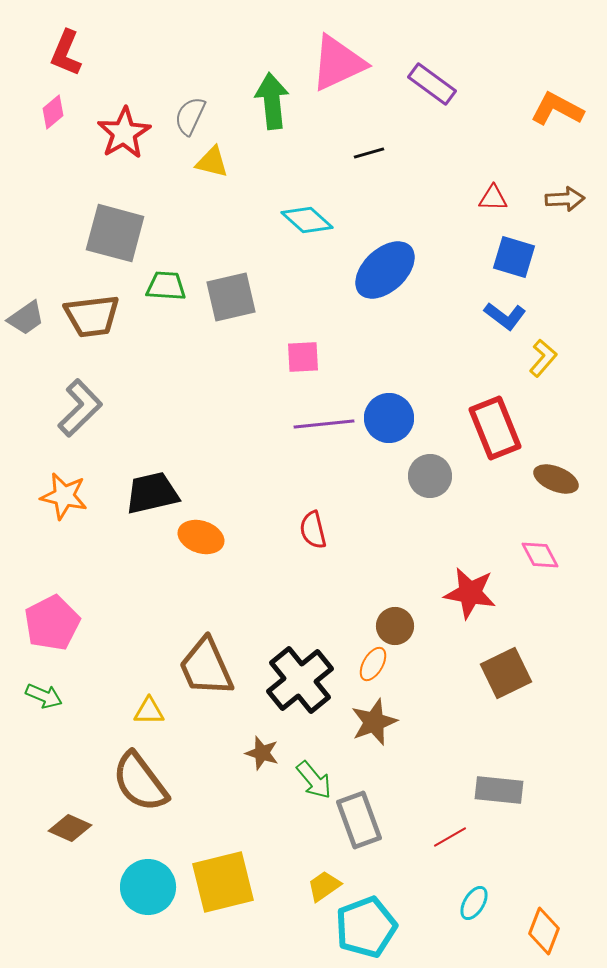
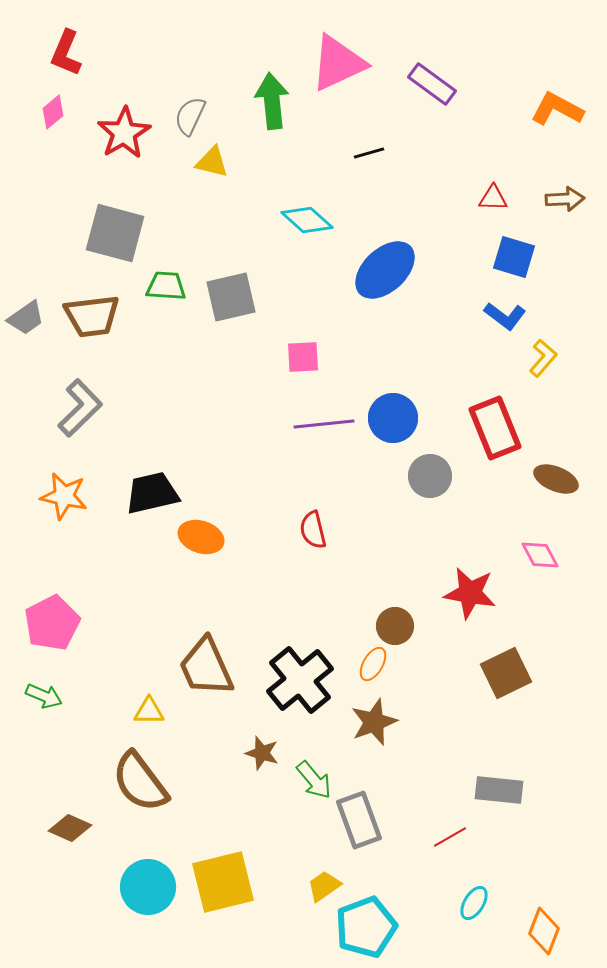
blue circle at (389, 418): moved 4 px right
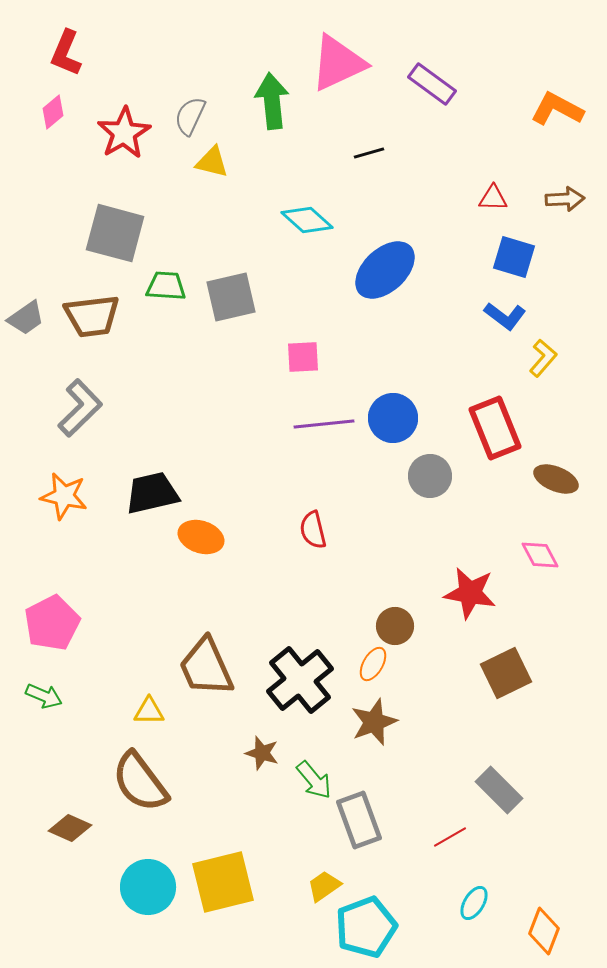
gray rectangle at (499, 790): rotated 39 degrees clockwise
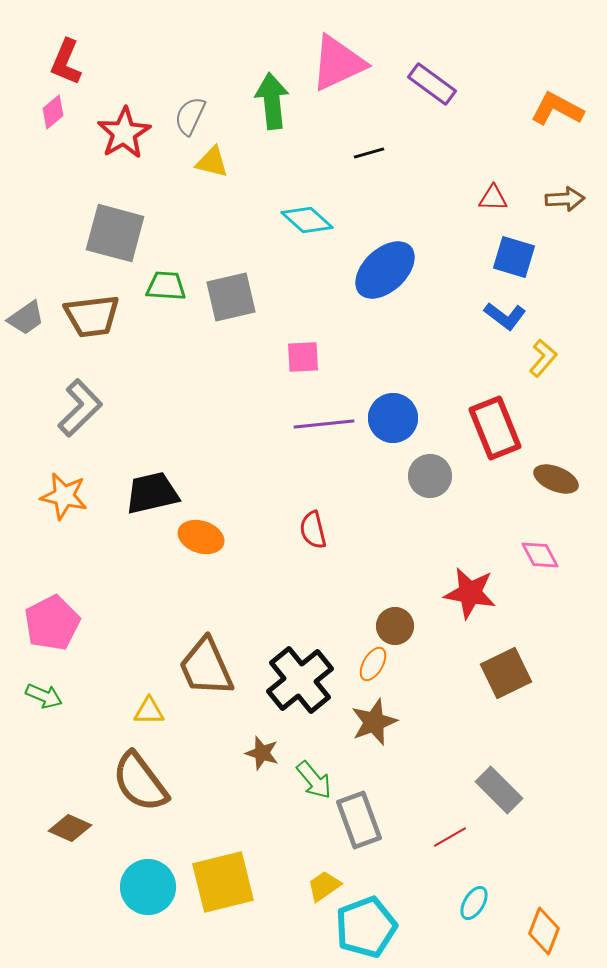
red L-shape at (66, 53): moved 9 px down
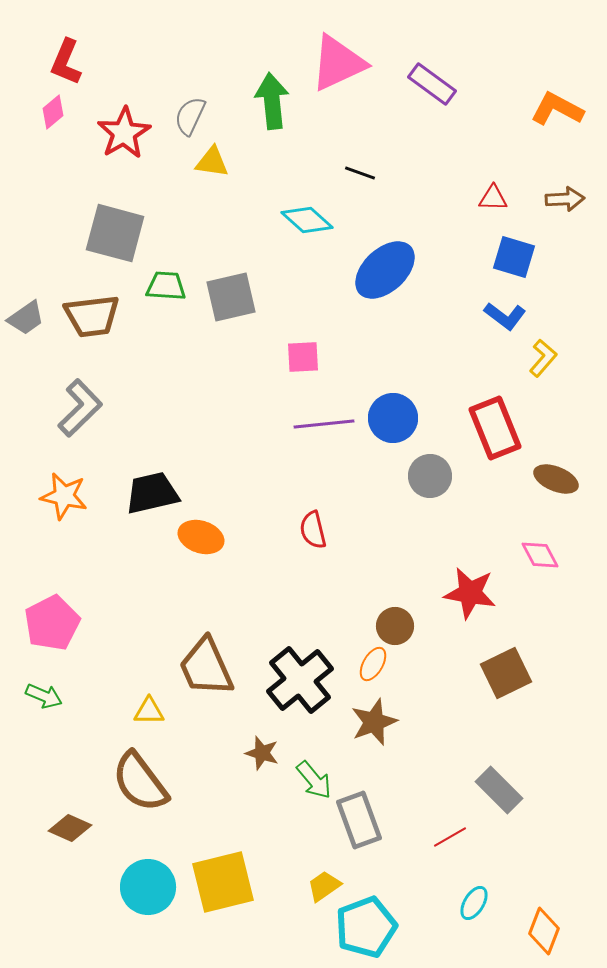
black line at (369, 153): moved 9 px left, 20 px down; rotated 36 degrees clockwise
yellow triangle at (212, 162): rotated 6 degrees counterclockwise
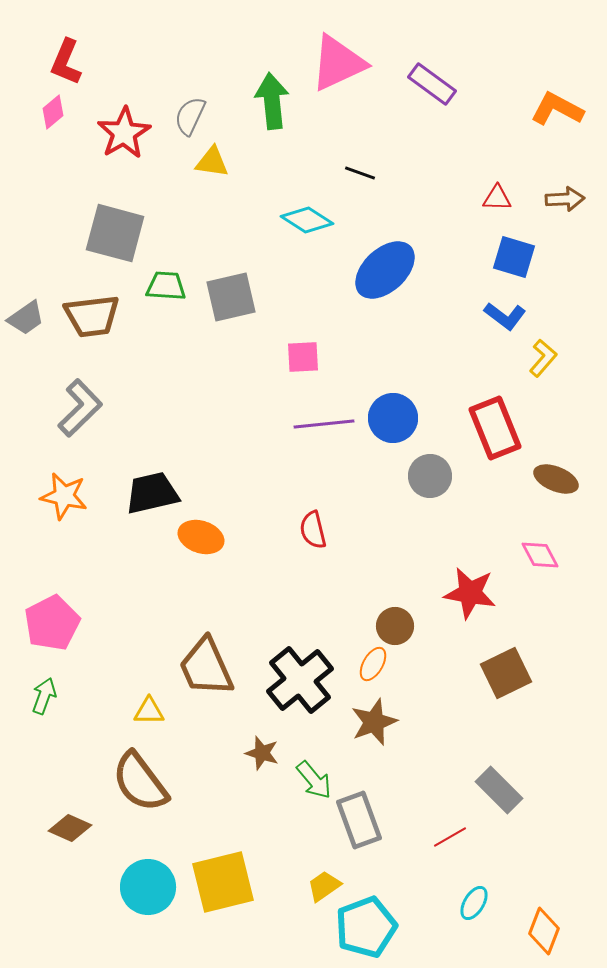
red triangle at (493, 198): moved 4 px right
cyan diamond at (307, 220): rotated 9 degrees counterclockwise
green arrow at (44, 696): rotated 93 degrees counterclockwise
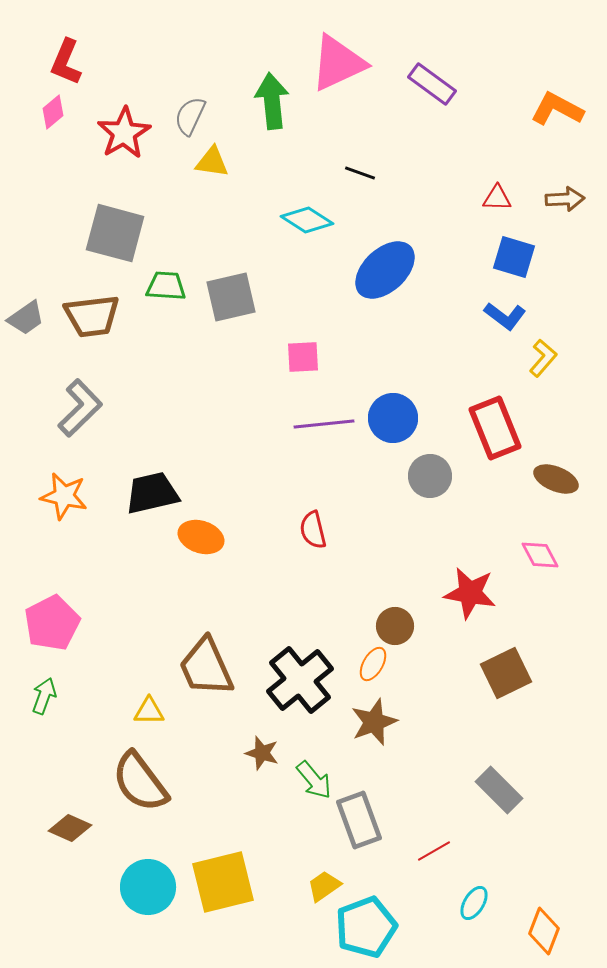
red line at (450, 837): moved 16 px left, 14 px down
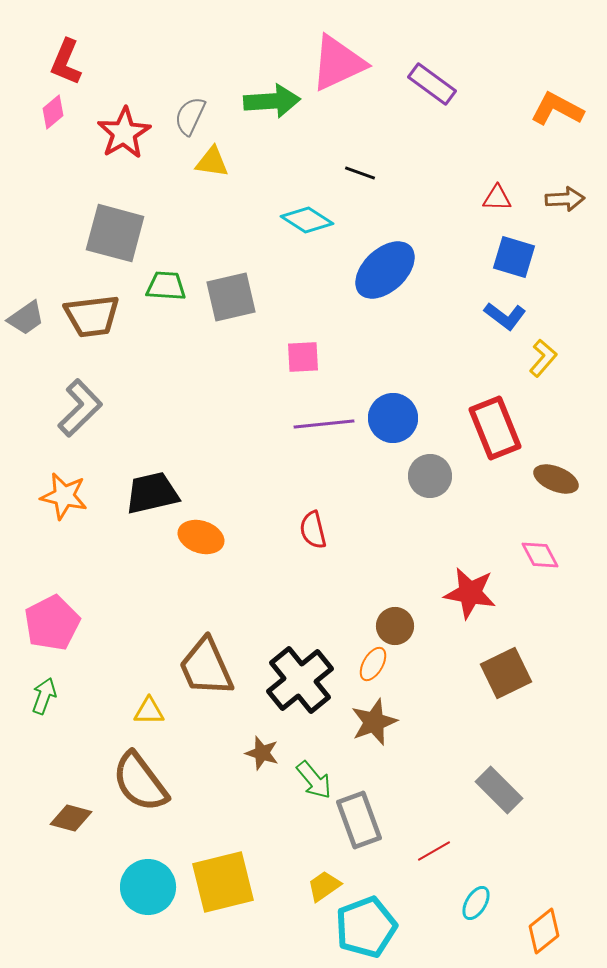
green arrow at (272, 101): rotated 92 degrees clockwise
brown diamond at (70, 828): moved 1 px right, 10 px up; rotated 9 degrees counterclockwise
cyan ellipse at (474, 903): moved 2 px right
orange diamond at (544, 931): rotated 30 degrees clockwise
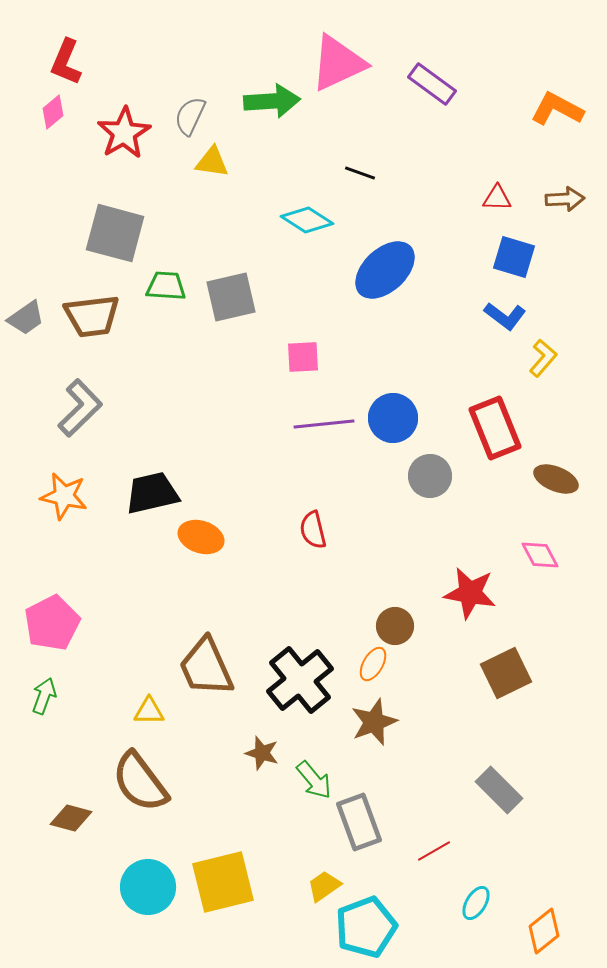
gray rectangle at (359, 820): moved 2 px down
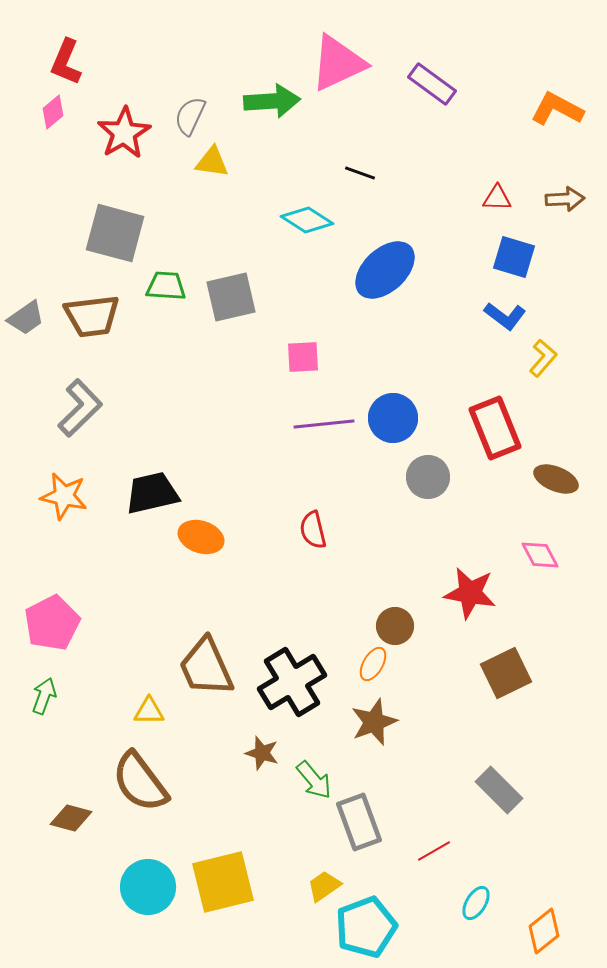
gray circle at (430, 476): moved 2 px left, 1 px down
black cross at (300, 680): moved 8 px left, 2 px down; rotated 8 degrees clockwise
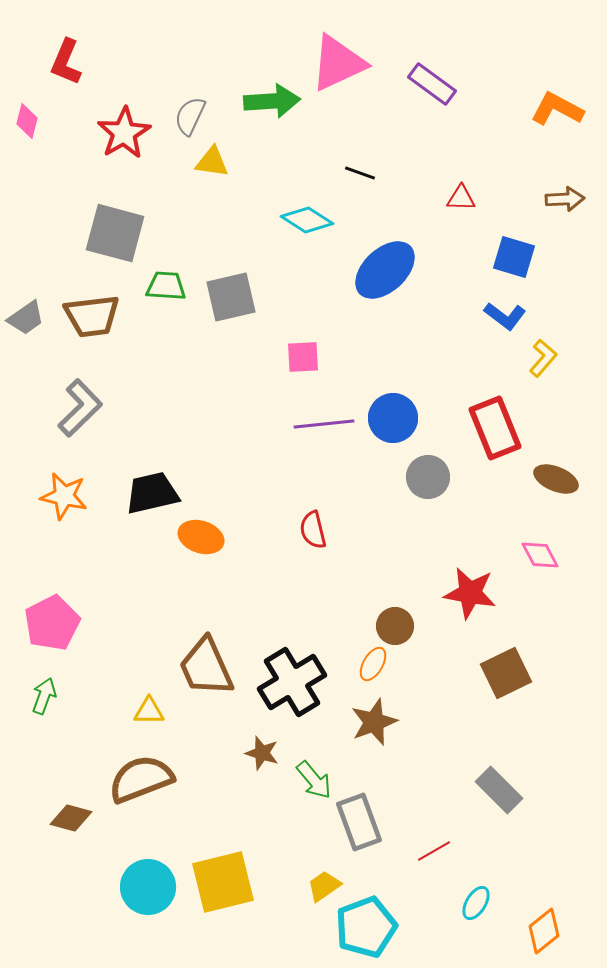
pink diamond at (53, 112): moved 26 px left, 9 px down; rotated 36 degrees counterclockwise
red triangle at (497, 198): moved 36 px left
brown semicircle at (140, 782): moved 1 px right, 3 px up; rotated 106 degrees clockwise
